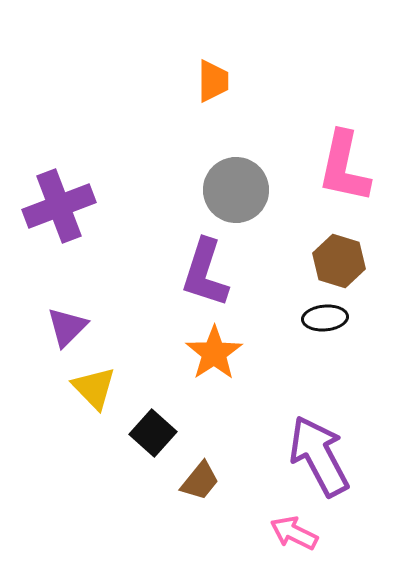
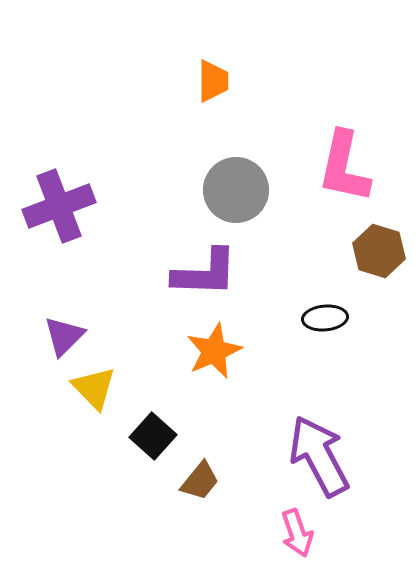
brown hexagon: moved 40 px right, 10 px up
purple L-shape: rotated 106 degrees counterclockwise
purple triangle: moved 3 px left, 9 px down
orange star: moved 2 px up; rotated 10 degrees clockwise
black square: moved 3 px down
pink arrow: moved 3 px right; rotated 135 degrees counterclockwise
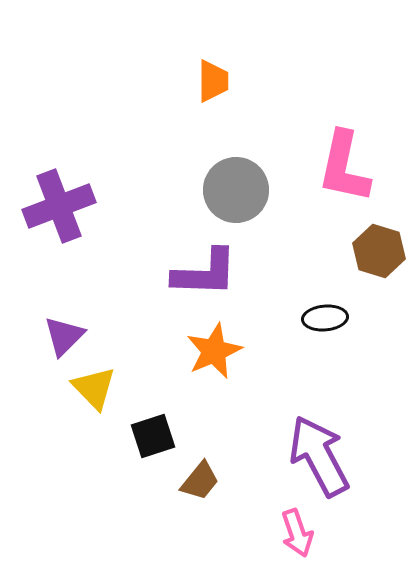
black square: rotated 30 degrees clockwise
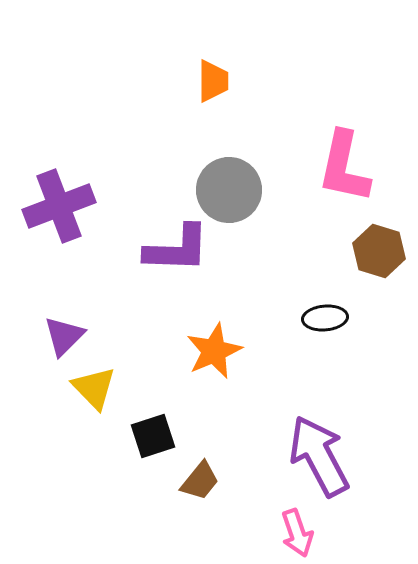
gray circle: moved 7 px left
purple L-shape: moved 28 px left, 24 px up
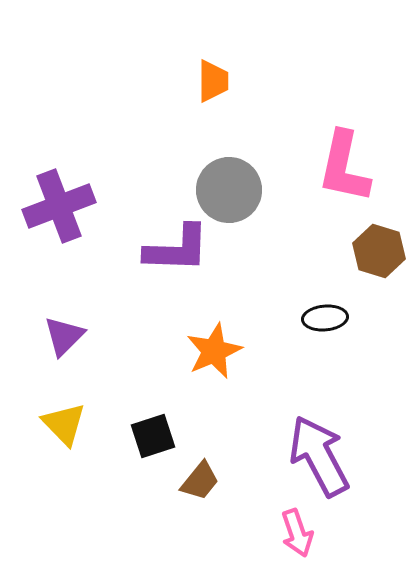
yellow triangle: moved 30 px left, 36 px down
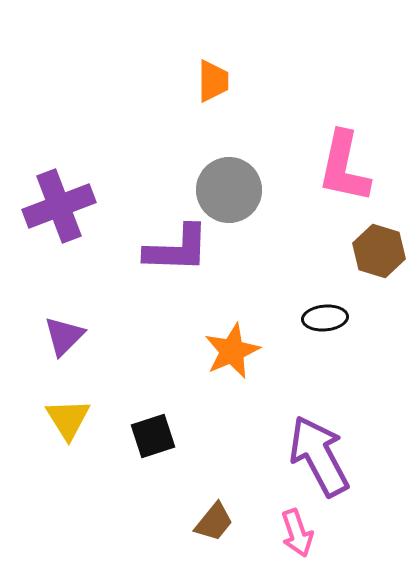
orange star: moved 18 px right
yellow triangle: moved 4 px right, 5 px up; rotated 12 degrees clockwise
brown trapezoid: moved 14 px right, 41 px down
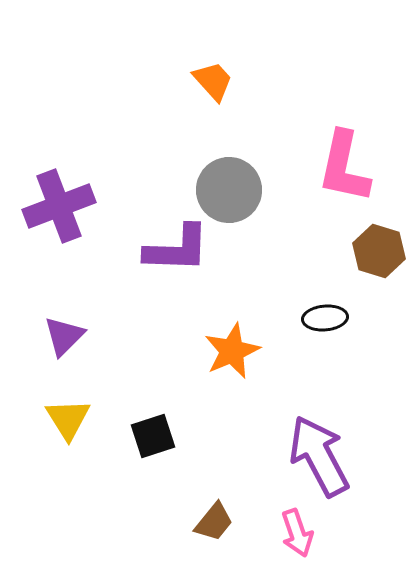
orange trapezoid: rotated 42 degrees counterclockwise
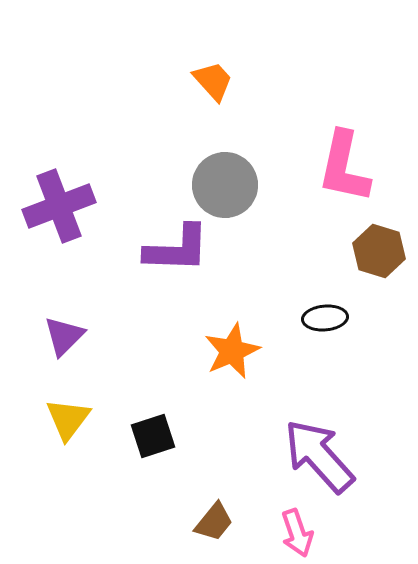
gray circle: moved 4 px left, 5 px up
yellow triangle: rotated 9 degrees clockwise
purple arrow: rotated 14 degrees counterclockwise
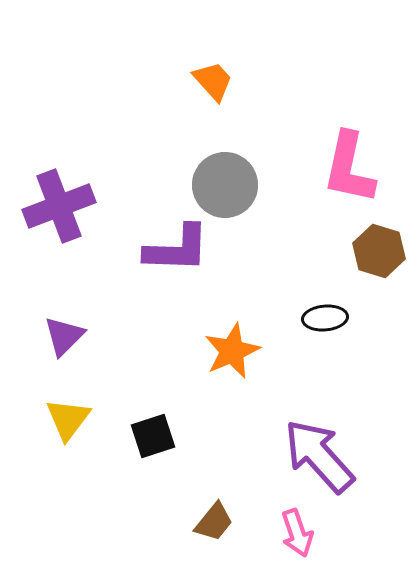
pink L-shape: moved 5 px right, 1 px down
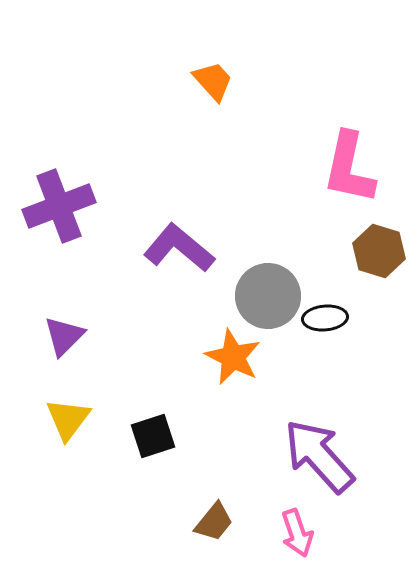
gray circle: moved 43 px right, 111 px down
purple L-shape: moved 2 px right, 1 px up; rotated 142 degrees counterclockwise
orange star: moved 1 px right, 6 px down; rotated 22 degrees counterclockwise
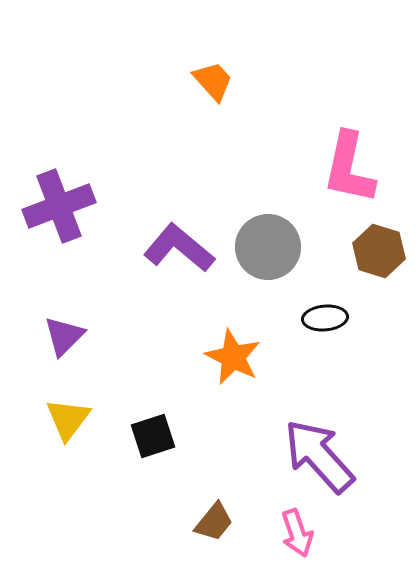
gray circle: moved 49 px up
